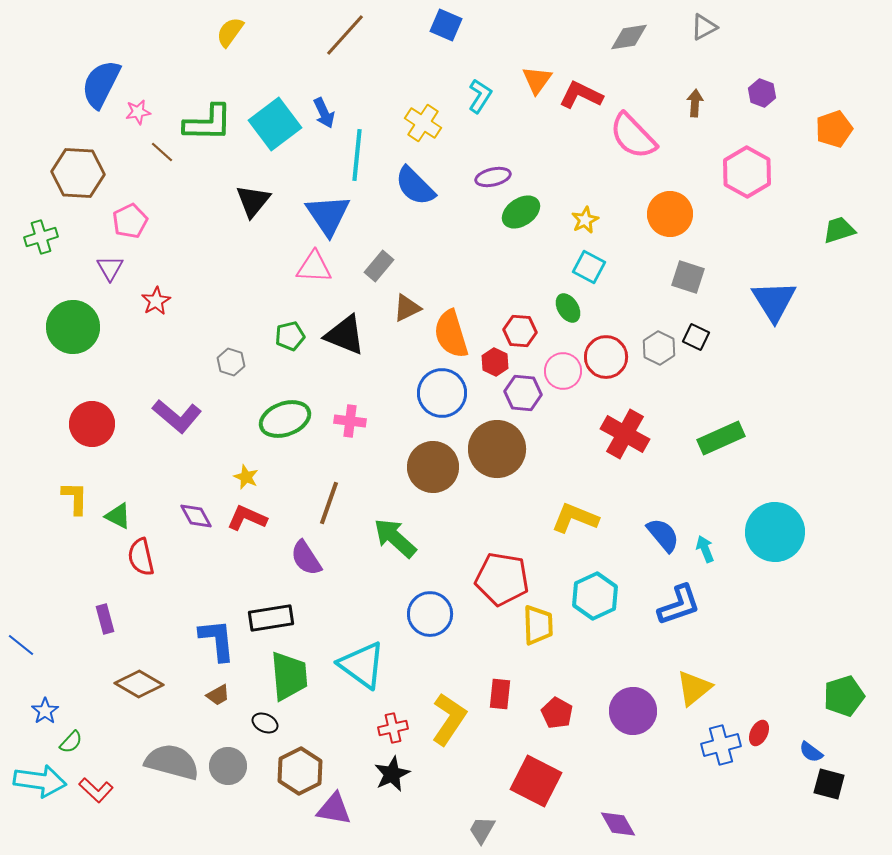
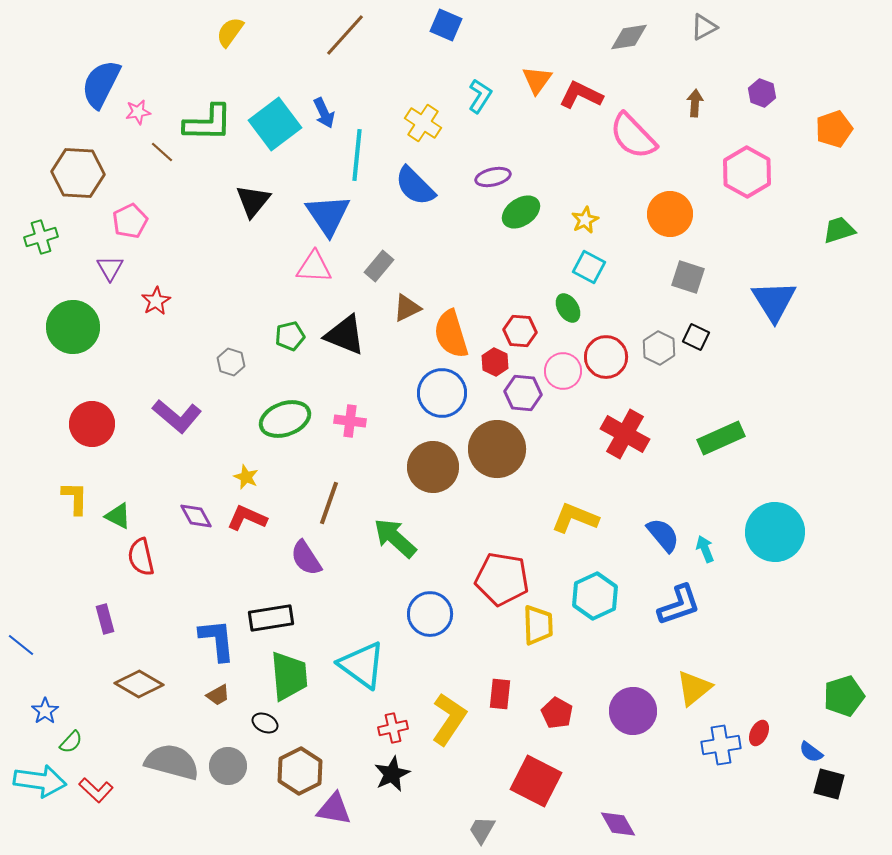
blue cross at (721, 745): rotated 6 degrees clockwise
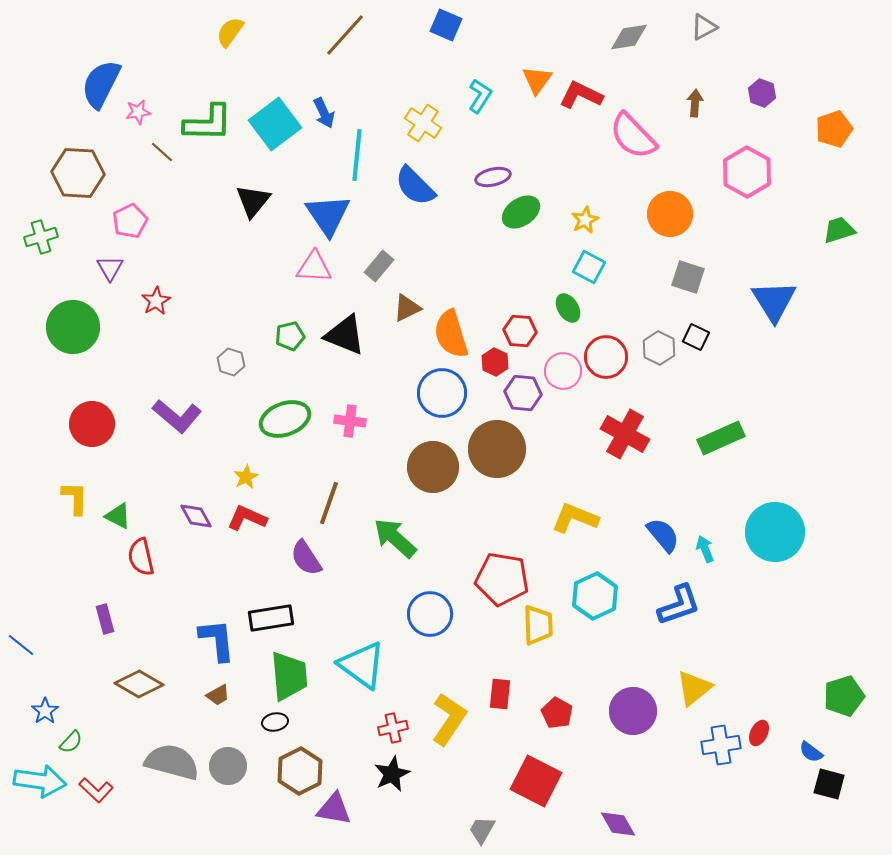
yellow star at (246, 477): rotated 20 degrees clockwise
black ellipse at (265, 723): moved 10 px right, 1 px up; rotated 35 degrees counterclockwise
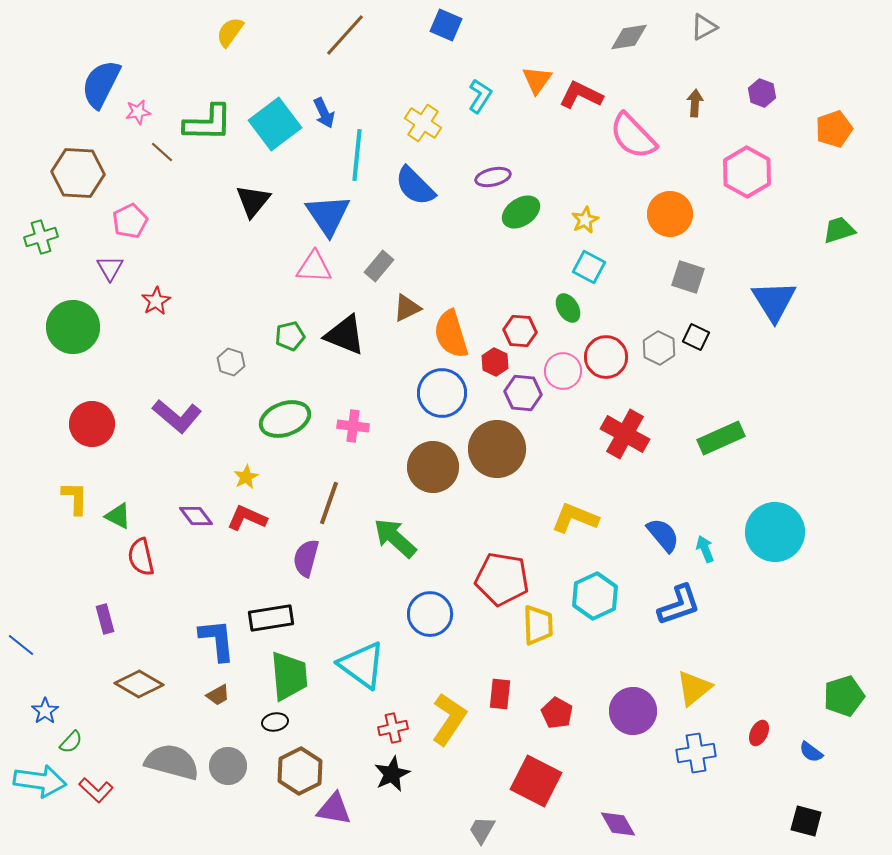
pink cross at (350, 421): moved 3 px right, 5 px down
purple diamond at (196, 516): rotated 8 degrees counterclockwise
purple semicircle at (306, 558): rotated 48 degrees clockwise
blue cross at (721, 745): moved 25 px left, 8 px down
black square at (829, 784): moved 23 px left, 37 px down
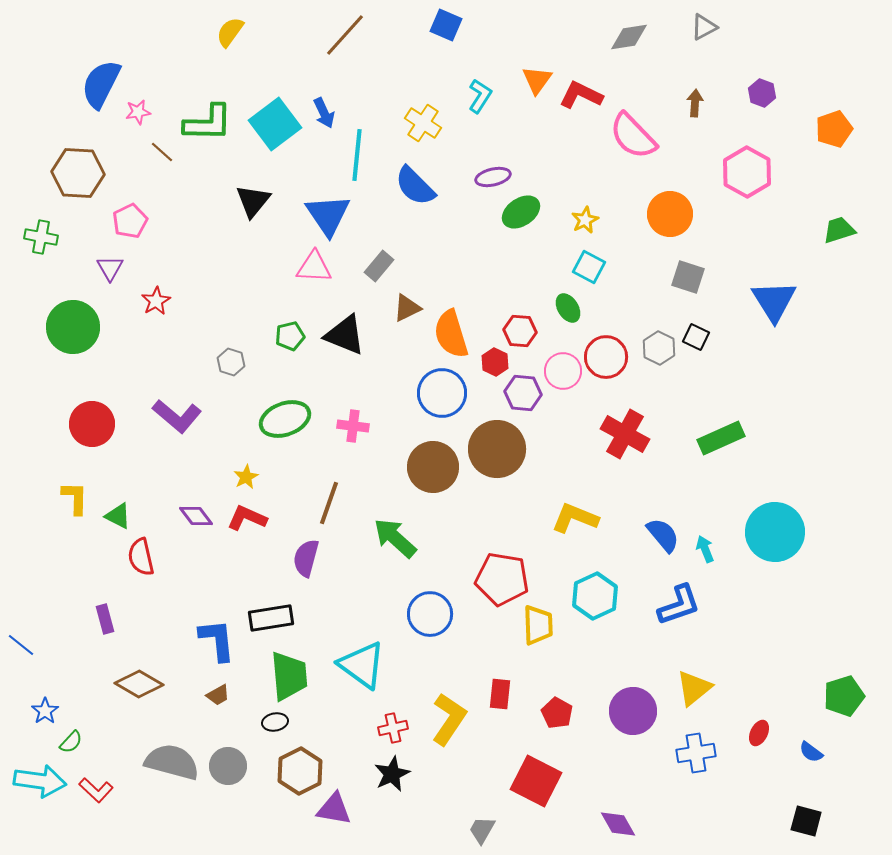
green cross at (41, 237): rotated 28 degrees clockwise
